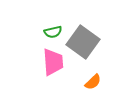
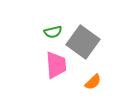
pink trapezoid: moved 3 px right, 3 px down
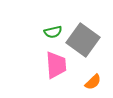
gray square: moved 2 px up
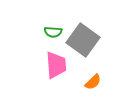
green semicircle: rotated 18 degrees clockwise
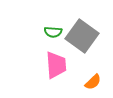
gray square: moved 1 px left, 4 px up
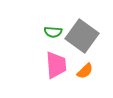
orange semicircle: moved 8 px left, 11 px up
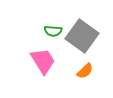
green semicircle: moved 1 px up
pink trapezoid: moved 13 px left, 4 px up; rotated 28 degrees counterclockwise
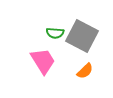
green semicircle: moved 2 px right, 2 px down
gray square: rotated 8 degrees counterclockwise
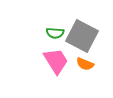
pink trapezoid: moved 13 px right
orange semicircle: moved 7 px up; rotated 66 degrees clockwise
